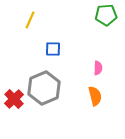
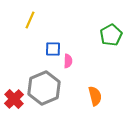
green pentagon: moved 5 px right, 20 px down; rotated 25 degrees counterclockwise
pink semicircle: moved 30 px left, 7 px up
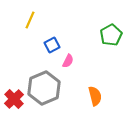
blue square: moved 1 px left, 4 px up; rotated 28 degrees counterclockwise
pink semicircle: rotated 24 degrees clockwise
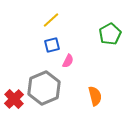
yellow line: moved 21 px right; rotated 24 degrees clockwise
green pentagon: moved 1 px left, 1 px up
blue square: rotated 14 degrees clockwise
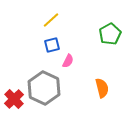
gray hexagon: rotated 12 degrees counterclockwise
orange semicircle: moved 7 px right, 8 px up
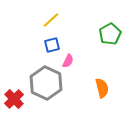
gray hexagon: moved 2 px right, 5 px up
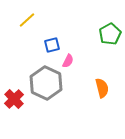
yellow line: moved 24 px left
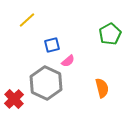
pink semicircle: rotated 24 degrees clockwise
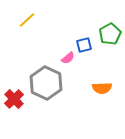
blue square: moved 32 px right
pink semicircle: moved 3 px up
orange semicircle: rotated 102 degrees clockwise
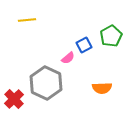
yellow line: rotated 36 degrees clockwise
green pentagon: moved 1 px right, 2 px down
blue square: rotated 14 degrees counterclockwise
